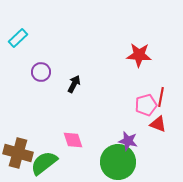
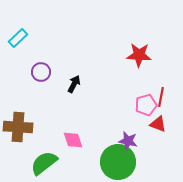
brown cross: moved 26 px up; rotated 12 degrees counterclockwise
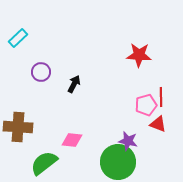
red line: rotated 12 degrees counterclockwise
pink diamond: moved 1 px left; rotated 65 degrees counterclockwise
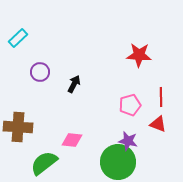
purple circle: moved 1 px left
pink pentagon: moved 16 px left
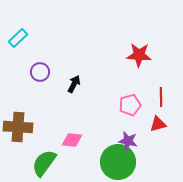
red triangle: rotated 36 degrees counterclockwise
green semicircle: rotated 16 degrees counterclockwise
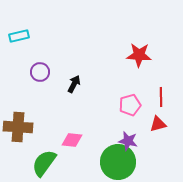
cyan rectangle: moved 1 px right, 2 px up; rotated 30 degrees clockwise
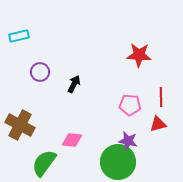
pink pentagon: rotated 20 degrees clockwise
brown cross: moved 2 px right, 2 px up; rotated 24 degrees clockwise
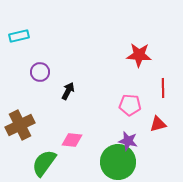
black arrow: moved 6 px left, 7 px down
red line: moved 2 px right, 9 px up
brown cross: rotated 36 degrees clockwise
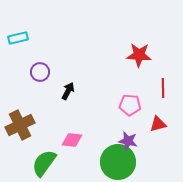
cyan rectangle: moved 1 px left, 2 px down
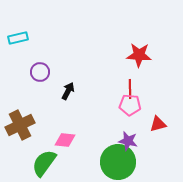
red line: moved 33 px left, 1 px down
pink diamond: moved 7 px left
